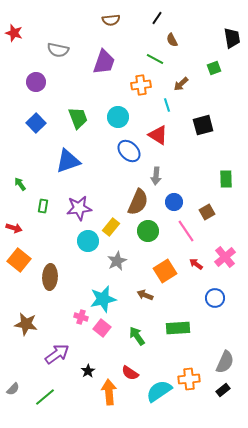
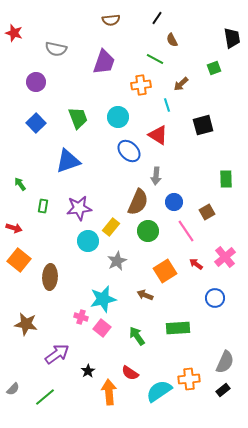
gray semicircle at (58, 50): moved 2 px left, 1 px up
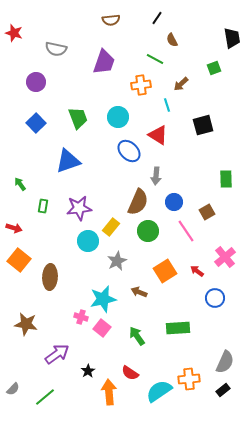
red arrow at (196, 264): moved 1 px right, 7 px down
brown arrow at (145, 295): moved 6 px left, 3 px up
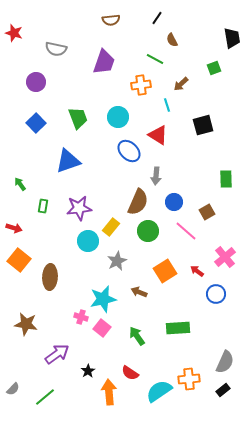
pink line at (186, 231): rotated 15 degrees counterclockwise
blue circle at (215, 298): moved 1 px right, 4 px up
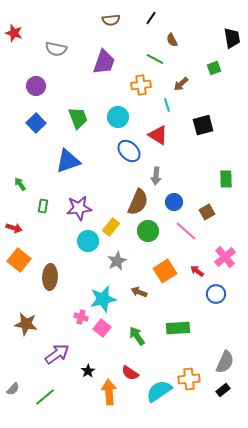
black line at (157, 18): moved 6 px left
purple circle at (36, 82): moved 4 px down
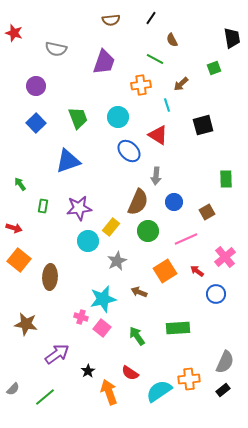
pink line at (186, 231): moved 8 px down; rotated 65 degrees counterclockwise
orange arrow at (109, 392): rotated 15 degrees counterclockwise
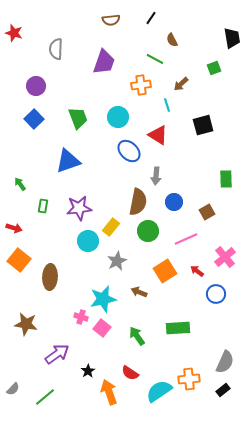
gray semicircle at (56, 49): rotated 80 degrees clockwise
blue square at (36, 123): moved 2 px left, 4 px up
brown semicircle at (138, 202): rotated 12 degrees counterclockwise
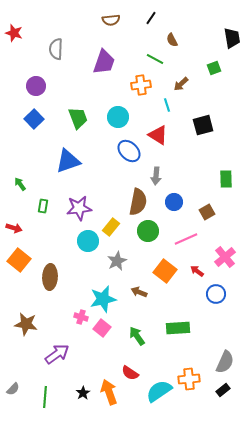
orange square at (165, 271): rotated 20 degrees counterclockwise
black star at (88, 371): moved 5 px left, 22 px down
green line at (45, 397): rotated 45 degrees counterclockwise
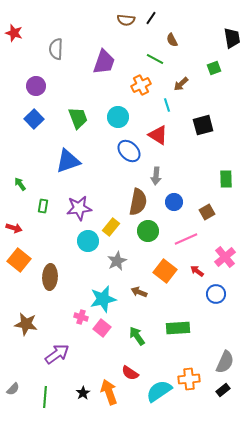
brown semicircle at (111, 20): moved 15 px right; rotated 12 degrees clockwise
orange cross at (141, 85): rotated 18 degrees counterclockwise
